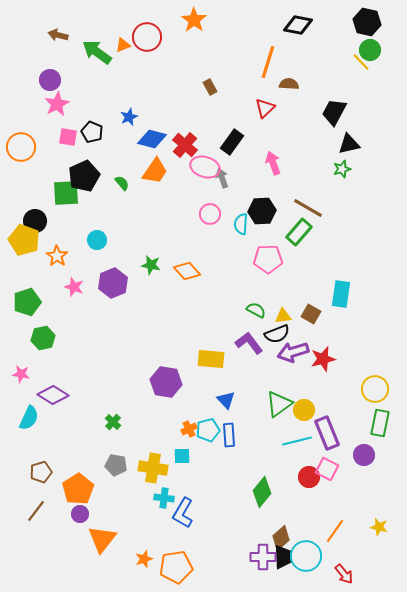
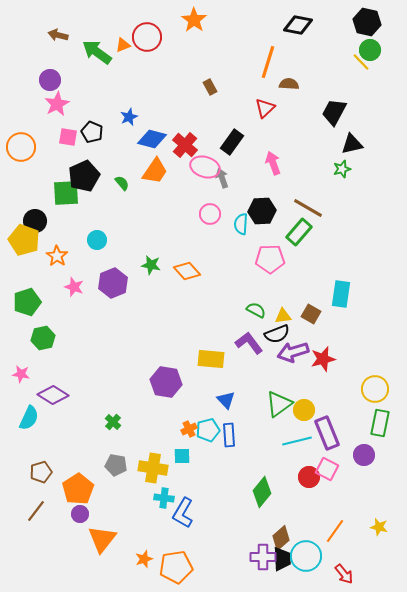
black triangle at (349, 144): moved 3 px right
pink pentagon at (268, 259): moved 2 px right
black trapezoid at (283, 557): moved 1 px left, 2 px down
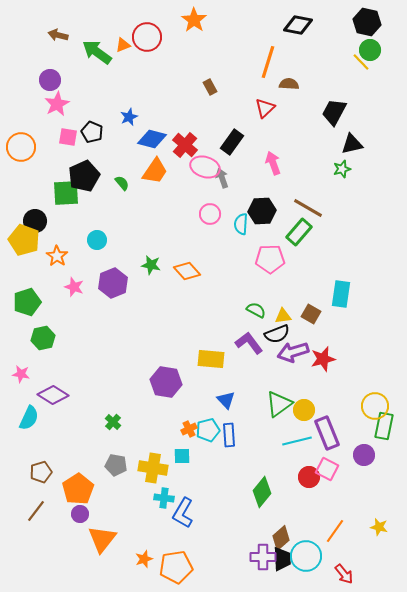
yellow circle at (375, 389): moved 17 px down
green rectangle at (380, 423): moved 4 px right, 3 px down
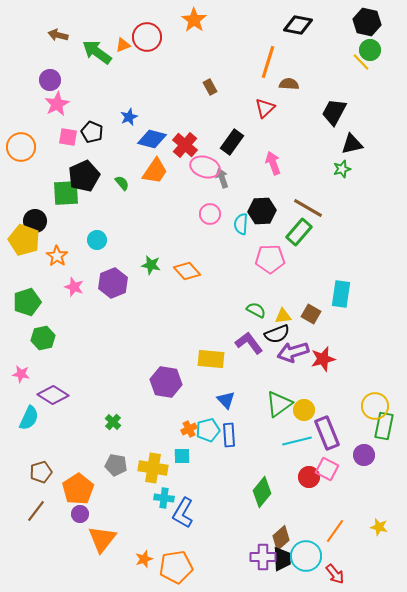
red arrow at (344, 574): moved 9 px left
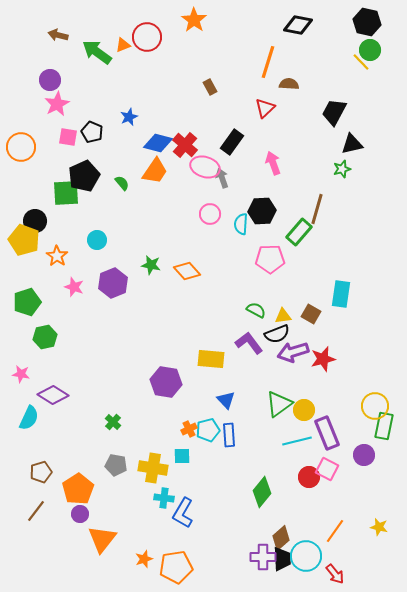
blue diamond at (152, 139): moved 6 px right, 4 px down
brown line at (308, 208): moved 9 px right, 1 px down; rotated 76 degrees clockwise
green hexagon at (43, 338): moved 2 px right, 1 px up
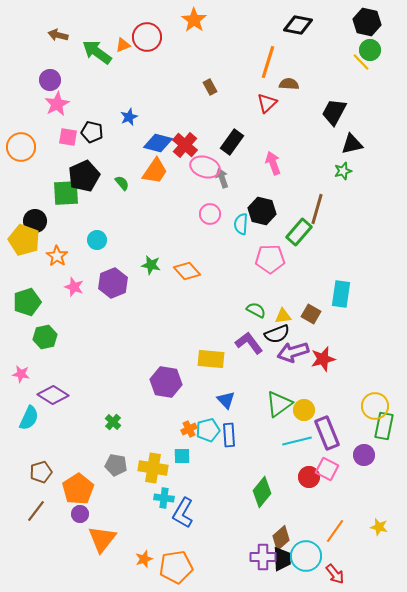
red triangle at (265, 108): moved 2 px right, 5 px up
black pentagon at (92, 132): rotated 10 degrees counterclockwise
green star at (342, 169): moved 1 px right, 2 px down
black hexagon at (262, 211): rotated 16 degrees clockwise
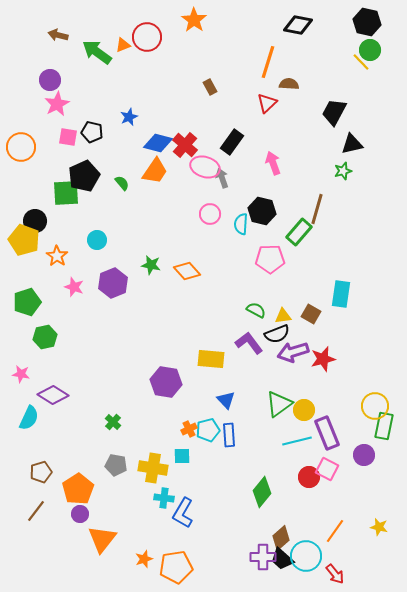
black trapezoid at (282, 559): rotated 135 degrees clockwise
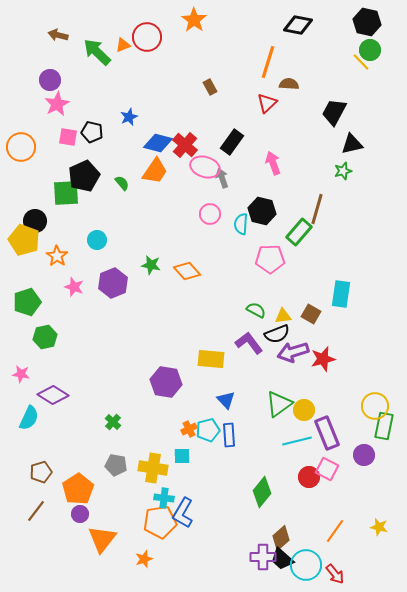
green arrow at (97, 52): rotated 8 degrees clockwise
cyan circle at (306, 556): moved 9 px down
orange pentagon at (176, 567): moved 16 px left, 45 px up
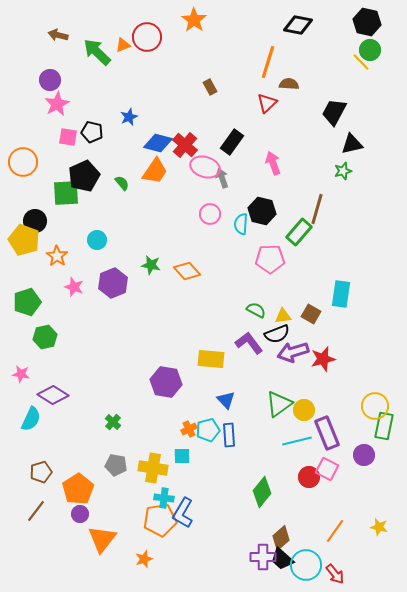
orange circle at (21, 147): moved 2 px right, 15 px down
cyan semicircle at (29, 418): moved 2 px right, 1 px down
orange pentagon at (160, 522): moved 2 px up
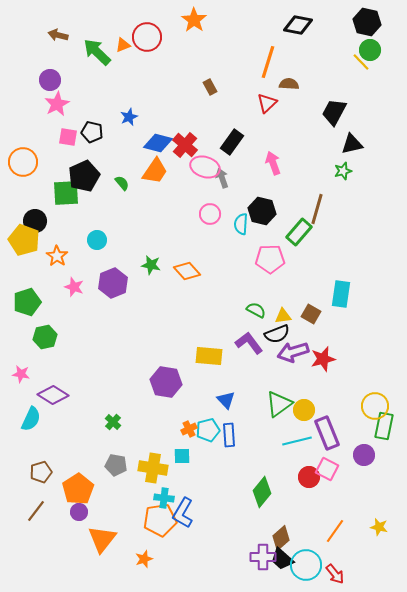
yellow rectangle at (211, 359): moved 2 px left, 3 px up
purple circle at (80, 514): moved 1 px left, 2 px up
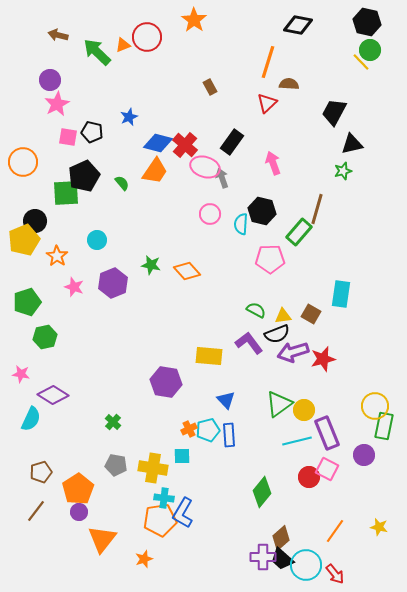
yellow pentagon at (24, 240): rotated 28 degrees clockwise
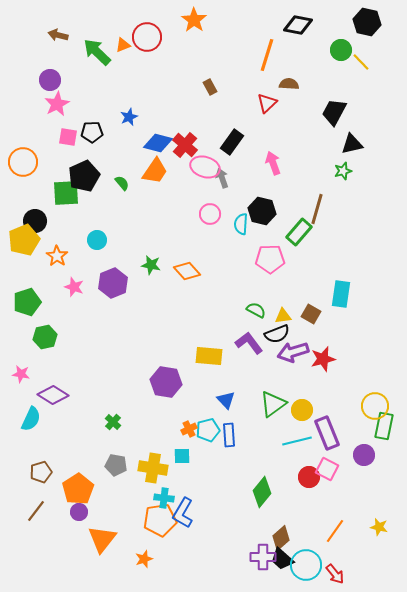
green circle at (370, 50): moved 29 px left
orange line at (268, 62): moved 1 px left, 7 px up
black pentagon at (92, 132): rotated 15 degrees counterclockwise
green triangle at (279, 404): moved 6 px left
yellow circle at (304, 410): moved 2 px left
